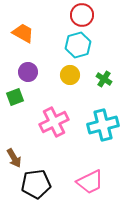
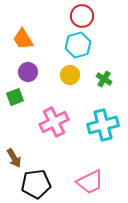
red circle: moved 1 px down
orange trapezoid: moved 6 px down; rotated 150 degrees counterclockwise
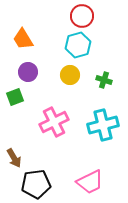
green cross: moved 1 px down; rotated 14 degrees counterclockwise
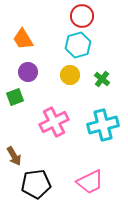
green cross: moved 2 px left, 1 px up; rotated 21 degrees clockwise
brown arrow: moved 2 px up
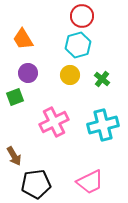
purple circle: moved 1 px down
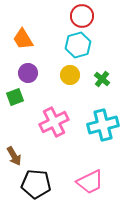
black pentagon: rotated 12 degrees clockwise
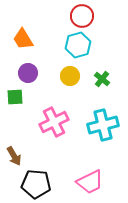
yellow circle: moved 1 px down
green square: rotated 18 degrees clockwise
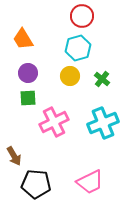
cyan hexagon: moved 3 px down
green square: moved 13 px right, 1 px down
cyan cross: moved 2 px up; rotated 8 degrees counterclockwise
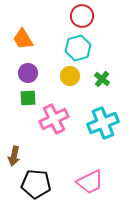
pink cross: moved 3 px up
brown arrow: rotated 42 degrees clockwise
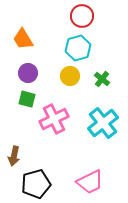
green square: moved 1 px left, 1 px down; rotated 18 degrees clockwise
cyan cross: rotated 16 degrees counterclockwise
black pentagon: rotated 20 degrees counterclockwise
